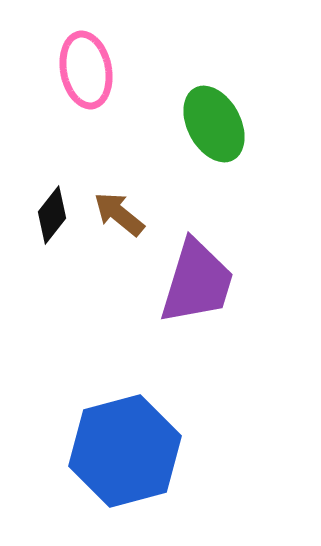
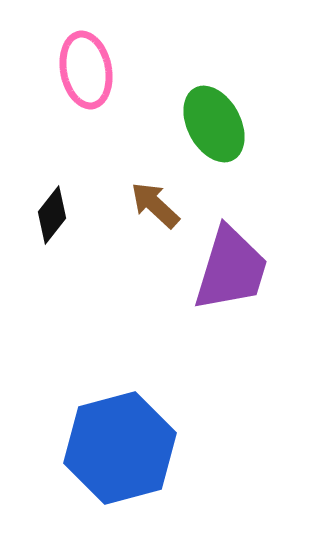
brown arrow: moved 36 px right, 9 px up; rotated 4 degrees clockwise
purple trapezoid: moved 34 px right, 13 px up
blue hexagon: moved 5 px left, 3 px up
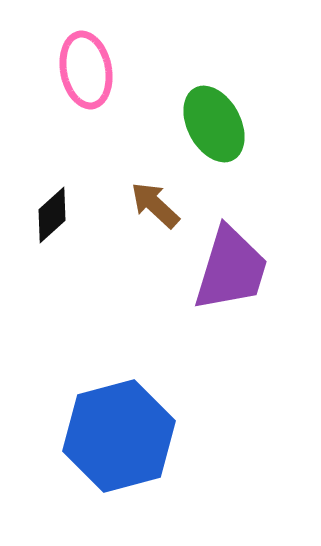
black diamond: rotated 10 degrees clockwise
blue hexagon: moved 1 px left, 12 px up
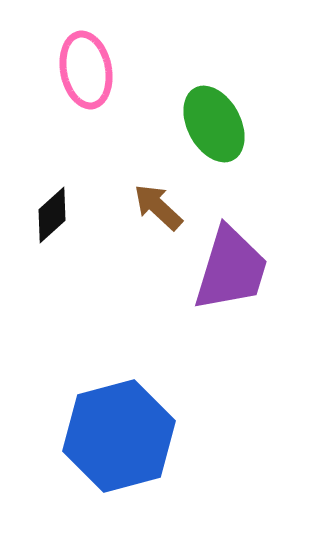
brown arrow: moved 3 px right, 2 px down
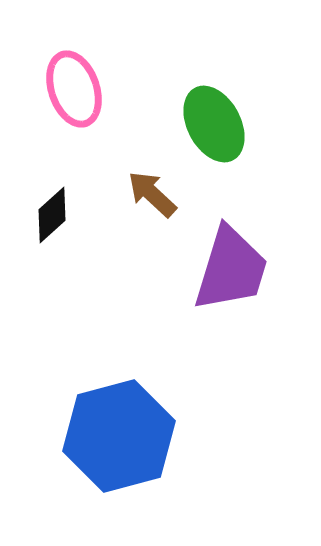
pink ellipse: moved 12 px left, 19 px down; rotated 8 degrees counterclockwise
brown arrow: moved 6 px left, 13 px up
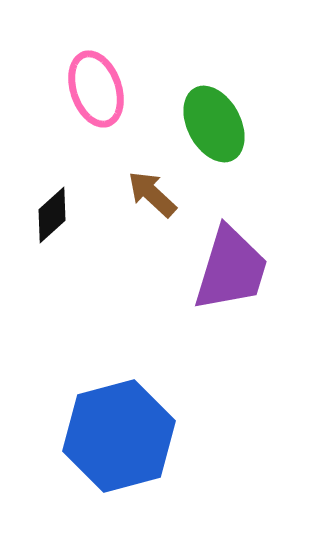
pink ellipse: moved 22 px right
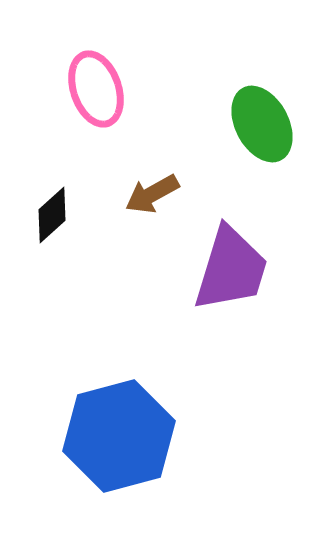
green ellipse: moved 48 px right
brown arrow: rotated 72 degrees counterclockwise
